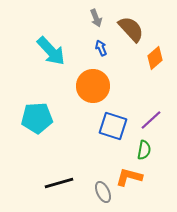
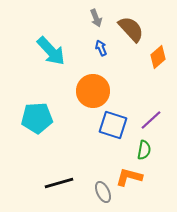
orange diamond: moved 3 px right, 1 px up
orange circle: moved 5 px down
blue square: moved 1 px up
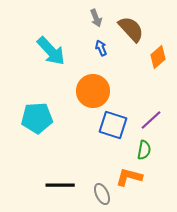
black line: moved 1 px right, 2 px down; rotated 16 degrees clockwise
gray ellipse: moved 1 px left, 2 px down
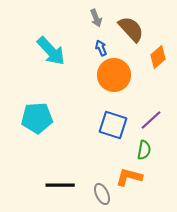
orange circle: moved 21 px right, 16 px up
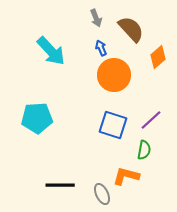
orange L-shape: moved 3 px left, 1 px up
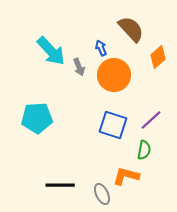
gray arrow: moved 17 px left, 49 px down
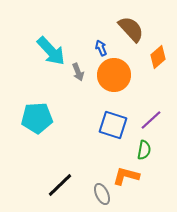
gray arrow: moved 1 px left, 5 px down
black line: rotated 44 degrees counterclockwise
